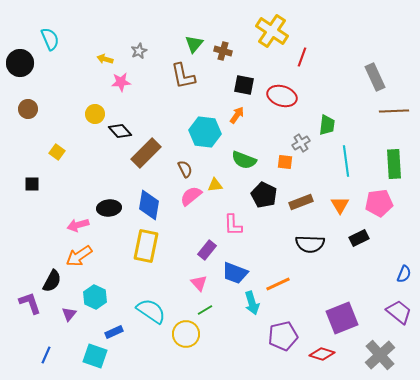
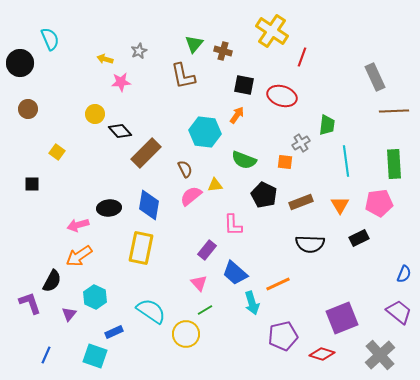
yellow rectangle at (146, 246): moved 5 px left, 2 px down
blue trapezoid at (235, 273): rotated 20 degrees clockwise
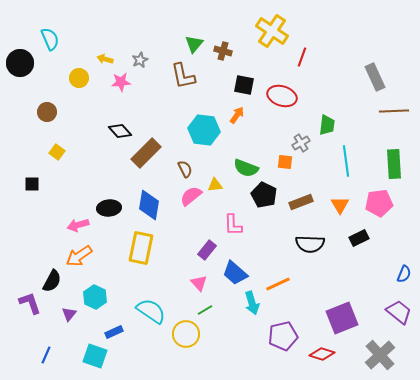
gray star at (139, 51): moved 1 px right, 9 px down
brown circle at (28, 109): moved 19 px right, 3 px down
yellow circle at (95, 114): moved 16 px left, 36 px up
cyan hexagon at (205, 132): moved 1 px left, 2 px up
green semicircle at (244, 160): moved 2 px right, 8 px down
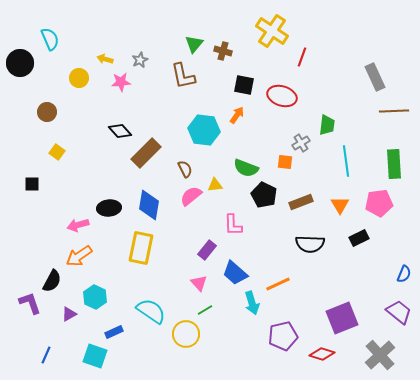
purple triangle at (69, 314): rotated 21 degrees clockwise
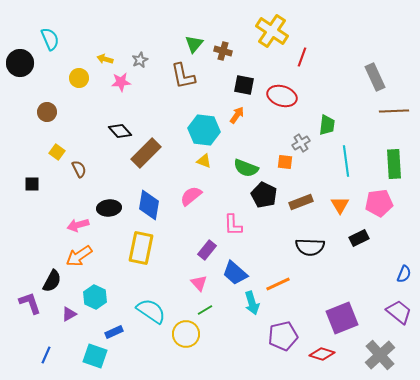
brown semicircle at (185, 169): moved 106 px left
yellow triangle at (215, 185): moved 11 px left, 24 px up; rotated 28 degrees clockwise
black semicircle at (310, 244): moved 3 px down
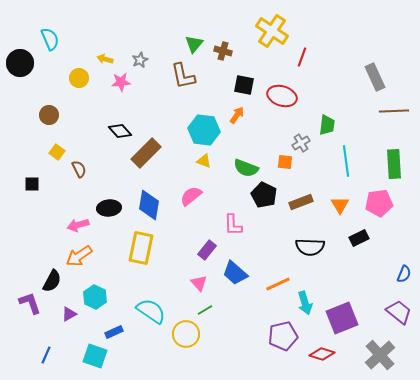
brown circle at (47, 112): moved 2 px right, 3 px down
cyan arrow at (252, 303): moved 53 px right
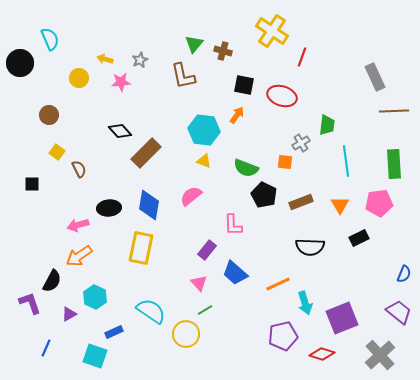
blue line at (46, 355): moved 7 px up
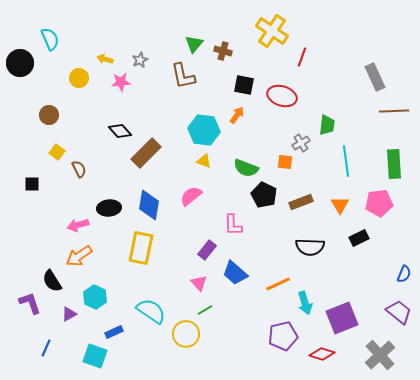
black semicircle at (52, 281): rotated 120 degrees clockwise
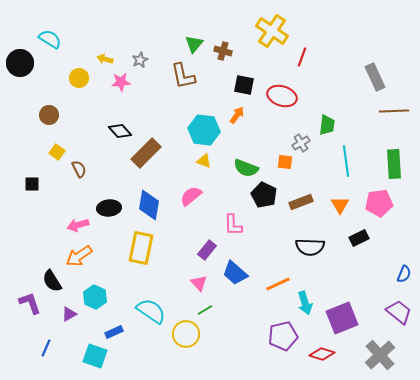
cyan semicircle at (50, 39): rotated 35 degrees counterclockwise
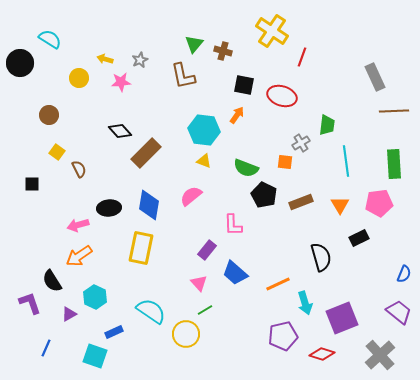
black semicircle at (310, 247): moved 11 px right, 10 px down; rotated 108 degrees counterclockwise
